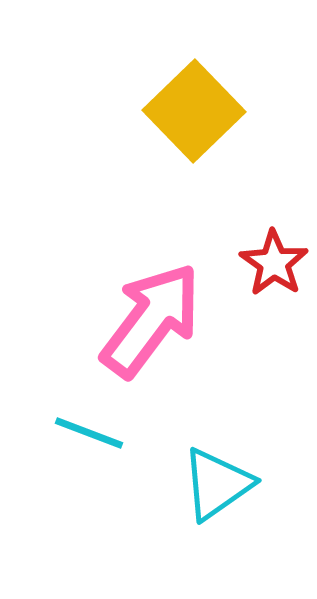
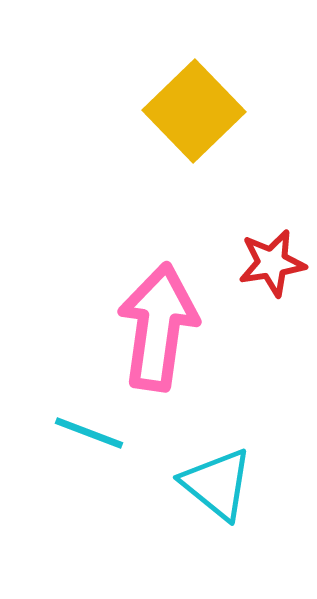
red star: moved 2 px left; rotated 28 degrees clockwise
pink arrow: moved 7 px right, 7 px down; rotated 29 degrees counterclockwise
cyan triangle: rotated 46 degrees counterclockwise
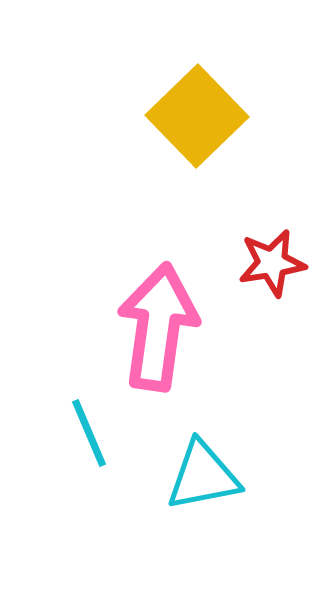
yellow square: moved 3 px right, 5 px down
cyan line: rotated 46 degrees clockwise
cyan triangle: moved 14 px left, 8 px up; rotated 50 degrees counterclockwise
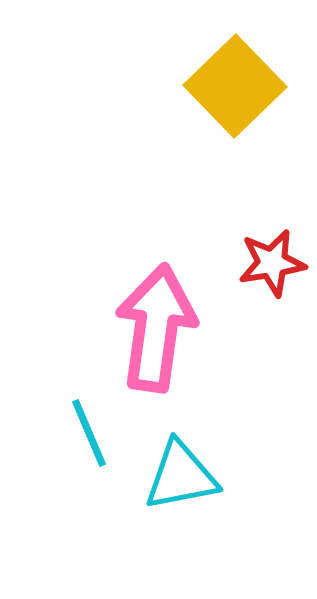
yellow square: moved 38 px right, 30 px up
pink arrow: moved 2 px left, 1 px down
cyan triangle: moved 22 px left
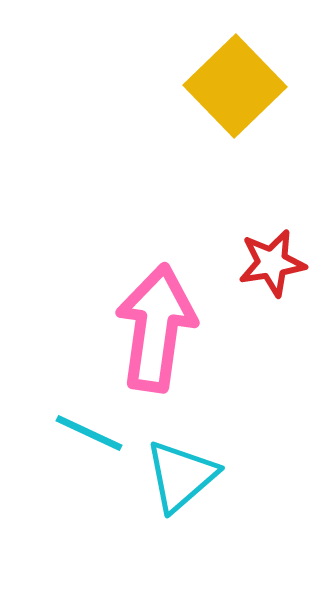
cyan line: rotated 42 degrees counterclockwise
cyan triangle: rotated 30 degrees counterclockwise
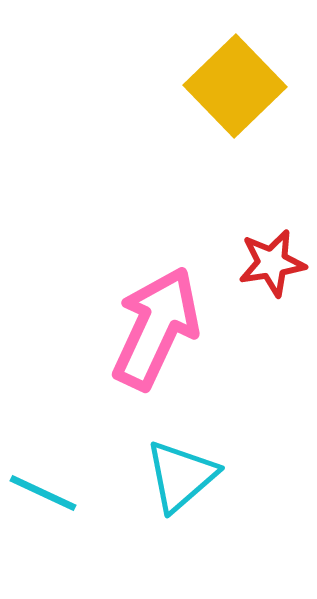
pink arrow: rotated 17 degrees clockwise
cyan line: moved 46 px left, 60 px down
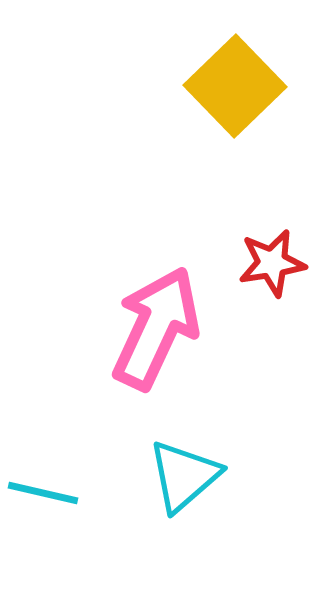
cyan triangle: moved 3 px right
cyan line: rotated 12 degrees counterclockwise
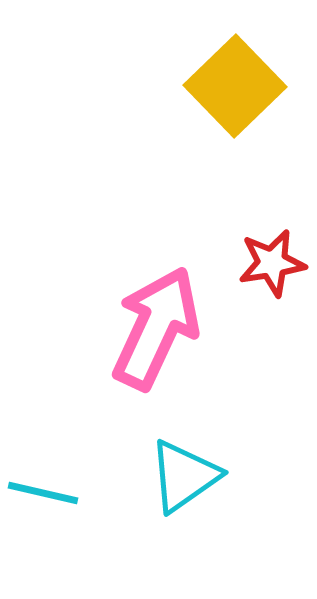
cyan triangle: rotated 6 degrees clockwise
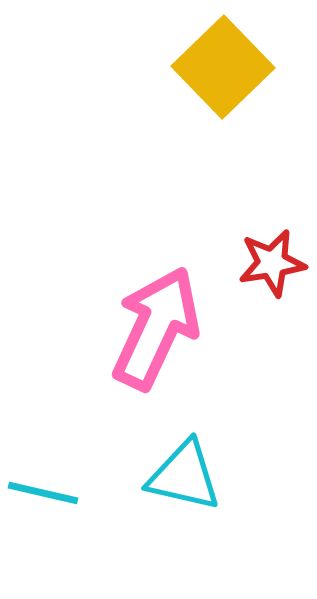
yellow square: moved 12 px left, 19 px up
cyan triangle: rotated 48 degrees clockwise
